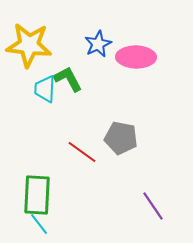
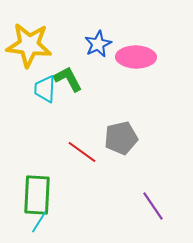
gray pentagon: rotated 24 degrees counterclockwise
cyan line: moved 2 px up; rotated 70 degrees clockwise
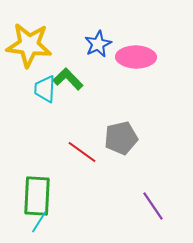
green L-shape: rotated 16 degrees counterclockwise
green rectangle: moved 1 px down
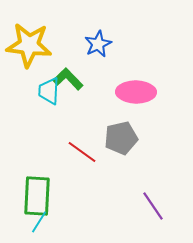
pink ellipse: moved 35 px down
cyan trapezoid: moved 4 px right, 2 px down
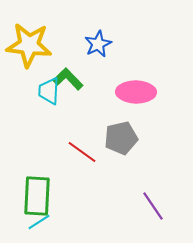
cyan line: rotated 25 degrees clockwise
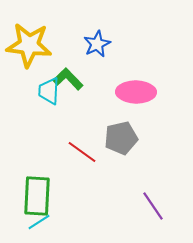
blue star: moved 1 px left
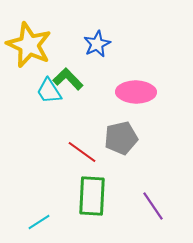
yellow star: rotated 18 degrees clockwise
cyan trapezoid: rotated 36 degrees counterclockwise
green rectangle: moved 55 px right
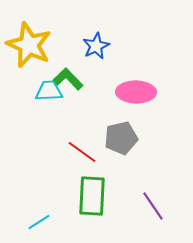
blue star: moved 1 px left, 2 px down
cyan trapezoid: rotated 120 degrees clockwise
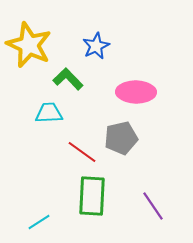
cyan trapezoid: moved 22 px down
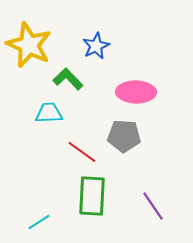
gray pentagon: moved 3 px right, 2 px up; rotated 16 degrees clockwise
